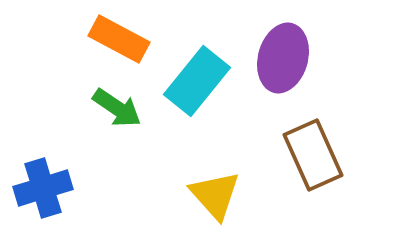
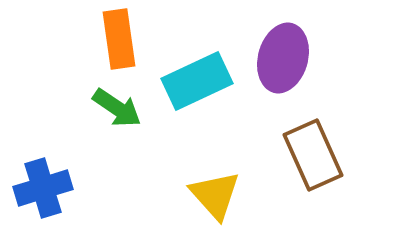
orange rectangle: rotated 54 degrees clockwise
cyan rectangle: rotated 26 degrees clockwise
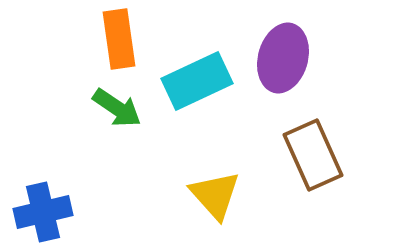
blue cross: moved 24 px down; rotated 4 degrees clockwise
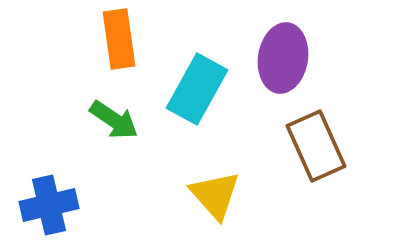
purple ellipse: rotated 6 degrees counterclockwise
cyan rectangle: moved 8 px down; rotated 36 degrees counterclockwise
green arrow: moved 3 px left, 12 px down
brown rectangle: moved 3 px right, 9 px up
blue cross: moved 6 px right, 7 px up
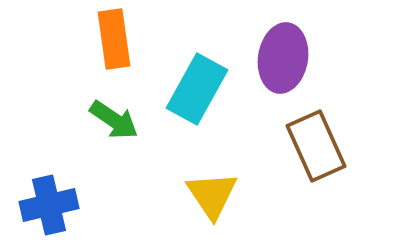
orange rectangle: moved 5 px left
yellow triangle: moved 3 px left; rotated 8 degrees clockwise
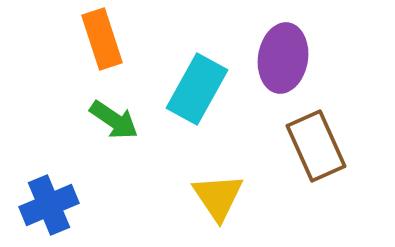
orange rectangle: moved 12 px left; rotated 10 degrees counterclockwise
yellow triangle: moved 6 px right, 2 px down
blue cross: rotated 10 degrees counterclockwise
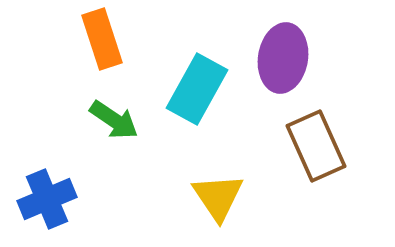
blue cross: moved 2 px left, 6 px up
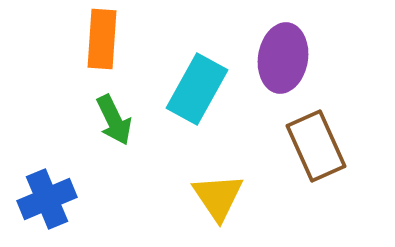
orange rectangle: rotated 22 degrees clockwise
green arrow: rotated 30 degrees clockwise
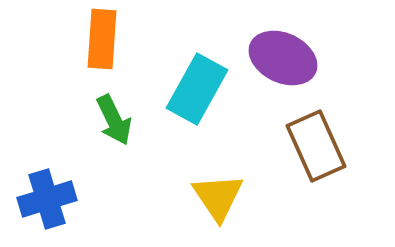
purple ellipse: rotated 74 degrees counterclockwise
blue cross: rotated 6 degrees clockwise
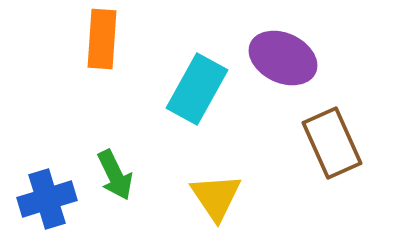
green arrow: moved 1 px right, 55 px down
brown rectangle: moved 16 px right, 3 px up
yellow triangle: moved 2 px left
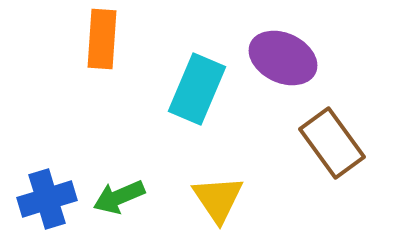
cyan rectangle: rotated 6 degrees counterclockwise
brown rectangle: rotated 12 degrees counterclockwise
green arrow: moved 4 px right, 22 px down; rotated 93 degrees clockwise
yellow triangle: moved 2 px right, 2 px down
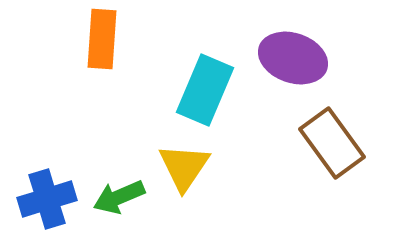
purple ellipse: moved 10 px right; rotated 6 degrees counterclockwise
cyan rectangle: moved 8 px right, 1 px down
yellow triangle: moved 34 px left, 32 px up; rotated 8 degrees clockwise
